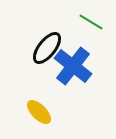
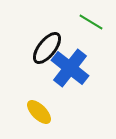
blue cross: moved 3 px left, 2 px down
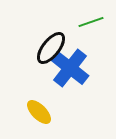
green line: rotated 50 degrees counterclockwise
black ellipse: moved 4 px right
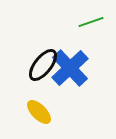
black ellipse: moved 8 px left, 17 px down
blue cross: rotated 9 degrees clockwise
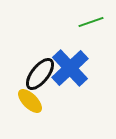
black ellipse: moved 3 px left, 9 px down
yellow ellipse: moved 9 px left, 11 px up
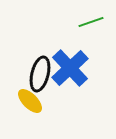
black ellipse: rotated 24 degrees counterclockwise
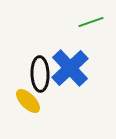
black ellipse: rotated 16 degrees counterclockwise
yellow ellipse: moved 2 px left
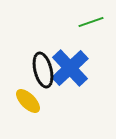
black ellipse: moved 3 px right, 4 px up; rotated 12 degrees counterclockwise
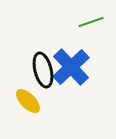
blue cross: moved 1 px right, 1 px up
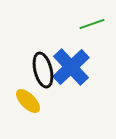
green line: moved 1 px right, 2 px down
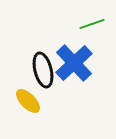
blue cross: moved 3 px right, 4 px up
